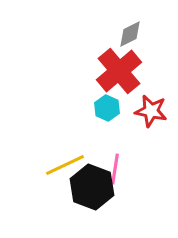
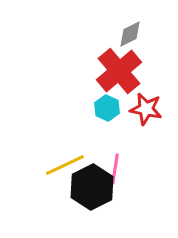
red star: moved 5 px left, 2 px up
black hexagon: rotated 12 degrees clockwise
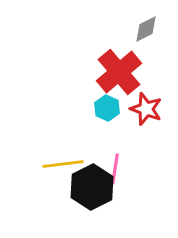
gray diamond: moved 16 px right, 5 px up
red cross: moved 1 px down
red star: rotated 8 degrees clockwise
yellow line: moved 2 px left, 1 px up; rotated 18 degrees clockwise
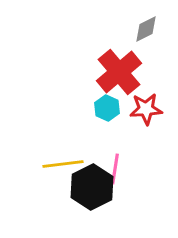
red star: rotated 24 degrees counterclockwise
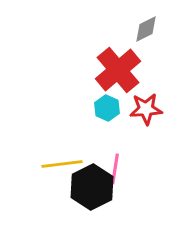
red cross: moved 1 px left, 2 px up
yellow line: moved 1 px left
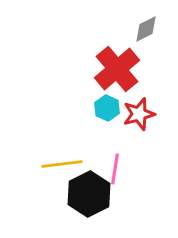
red cross: moved 1 px left, 1 px up
red star: moved 7 px left, 5 px down; rotated 12 degrees counterclockwise
black hexagon: moved 3 px left, 7 px down
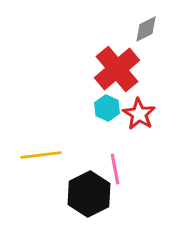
red star: rotated 24 degrees counterclockwise
yellow line: moved 21 px left, 9 px up
pink line: rotated 20 degrees counterclockwise
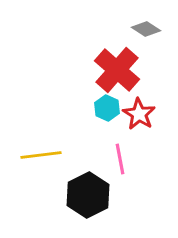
gray diamond: rotated 60 degrees clockwise
red cross: moved 1 px down; rotated 9 degrees counterclockwise
pink line: moved 5 px right, 10 px up
black hexagon: moved 1 px left, 1 px down
